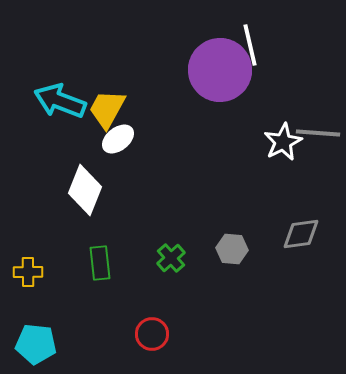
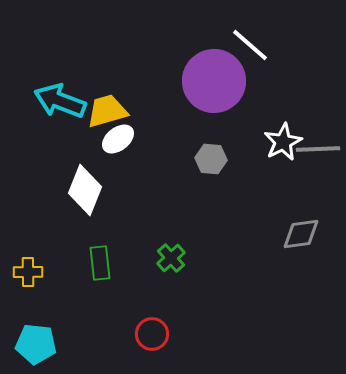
white line: rotated 36 degrees counterclockwise
purple circle: moved 6 px left, 11 px down
yellow trapezoid: moved 2 px down; rotated 45 degrees clockwise
gray line: moved 16 px down; rotated 6 degrees counterclockwise
gray hexagon: moved 21 px left, 90 px up
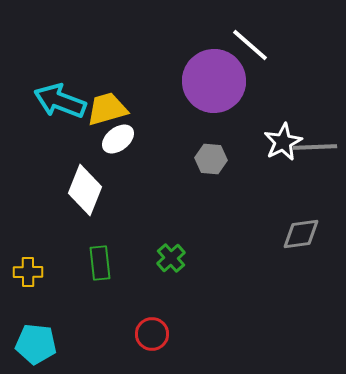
yellow trapezoid: moved 2 px up
gray line: moved 3 px left, 2 px up
